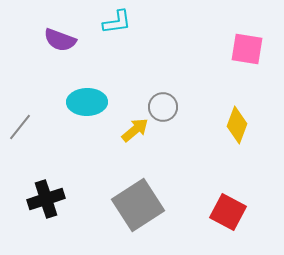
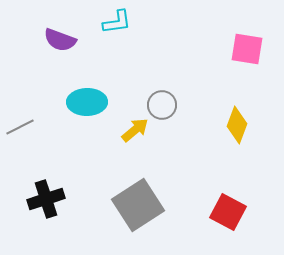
gray circle: moved 1 px left, 2 px up
gray line: rotated 24 degrees clockwise
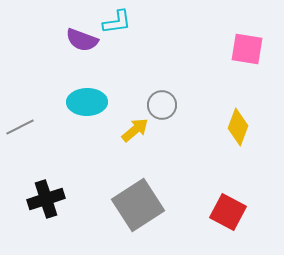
purple semicircle: moved 22 px right
yellow diamond: moved 1 px right, 2 px down
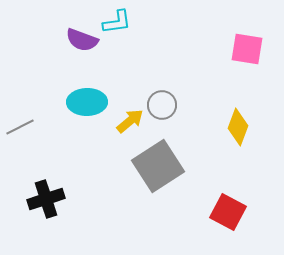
yellow arrow: moved 5 px left, 9 px up
gray square: moved 20 px right, 39 px up
